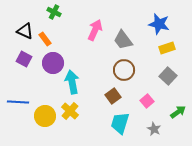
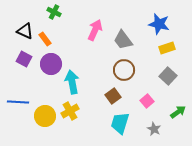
purple circle: moved 2 px left, 1 px down
yellow cross: rotated 18 degrees clockwise
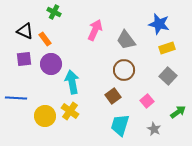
gray trapezoid: moved 3 px right
purple square: rotated 35 degrees counterclockwise
blue line: moved 2 px left, 4 px up
yellow cross: rotated 24 degrees counterclockwise
cyan trapezoid: moved 2 px down
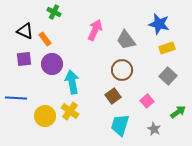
purple circle: moved 1 px right
brown circle: moved 2 px left
